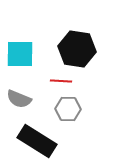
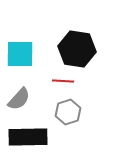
red line: moved 2 px right
gray semicircle: rotated 70 degrees counterclockwise
gray hexagon: moved 3 px down; rotated 20 degrees counterclockwise
black rectangle: moved 9 px left, 4 px up; rotated 33 degrees counterclockwise
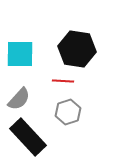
black rectangle: rotated 48 degrees clockwise
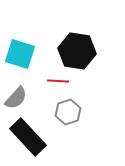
black hexagon: moved 2 px down
cyan square: rotated 16 degrees clockwise
red line: moved 5 px left
gray semicircle: moved 3 px left, 1 px up
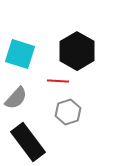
black hexagon: rotated 21 degrees clockwise
black rectangle: moved 5 px down; rotated 6 degrees clockwise
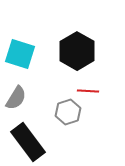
red line: moved 30 px right, 10 px down
gray semicircle: rotated 10 degrees counterclockwise
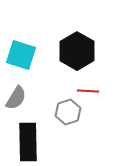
cyan square: moved 1 px right, 1 px down
black rectangle: rotated 36 degrees clockwise
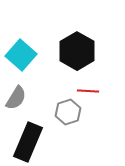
cyan square: rotated 24 degrees clockwise
black rectangle: rotated 24 degrees clockwise
